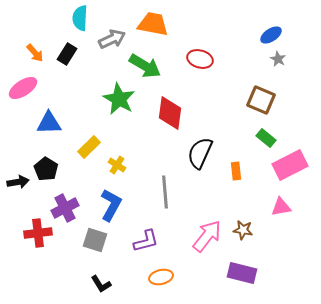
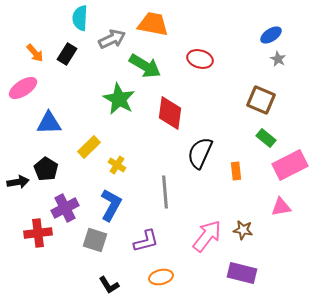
black L-shape: moved 8 px right, 1 px down
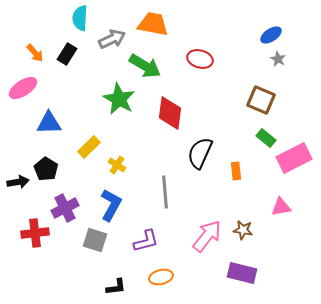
pink rectangle: moved 4 px right, 7 px up
red cross: moved 3 px left
black L-shape: moved 7 px right, 2 px down; rotated 65 degrees counterclockwise
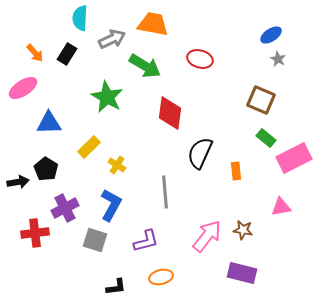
green star: moved 12 px left, 2 px up
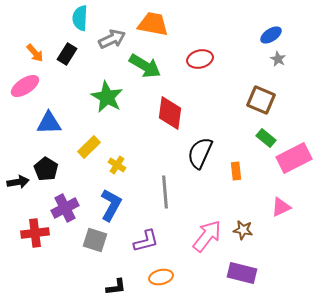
red ellipse: rotated 30 degrees counterclockwise
pink ellipse: moved 2 px right, 2 px up
pink triangle: rotated 15 degrees counterclockwise
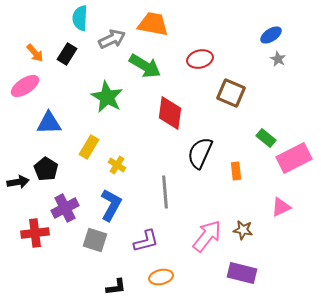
brown square: moved 30 px left, 7 px up
yellow rectangle: rotated 15 degrees counterclockwise
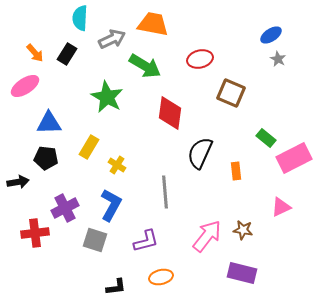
black pentagon: moved 11 px up; rotated 25 degrees counterclockwise
